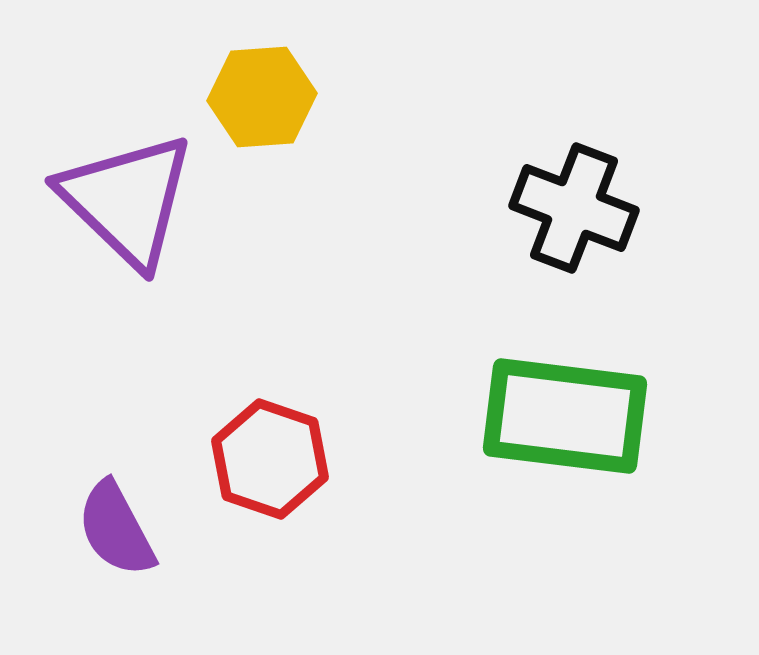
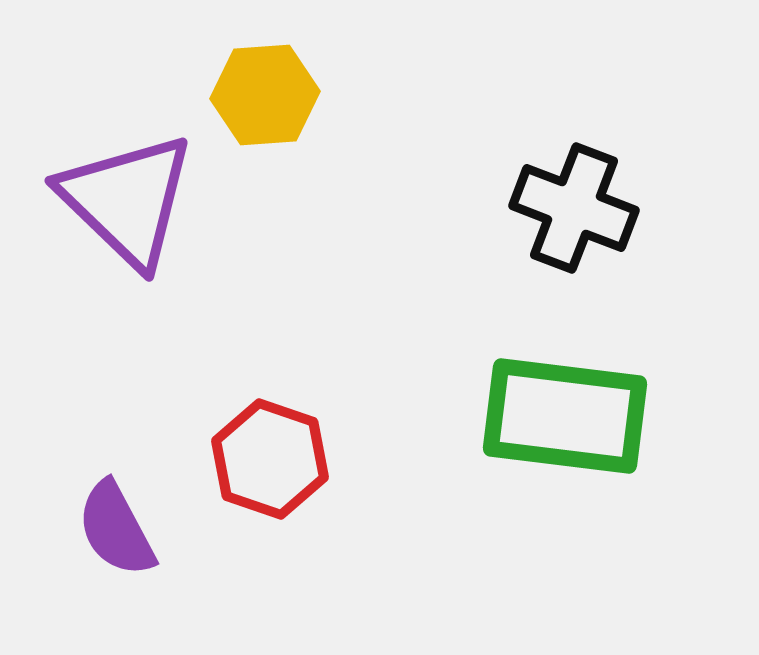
yellow hexagon: moved 3 px right, 2 px up
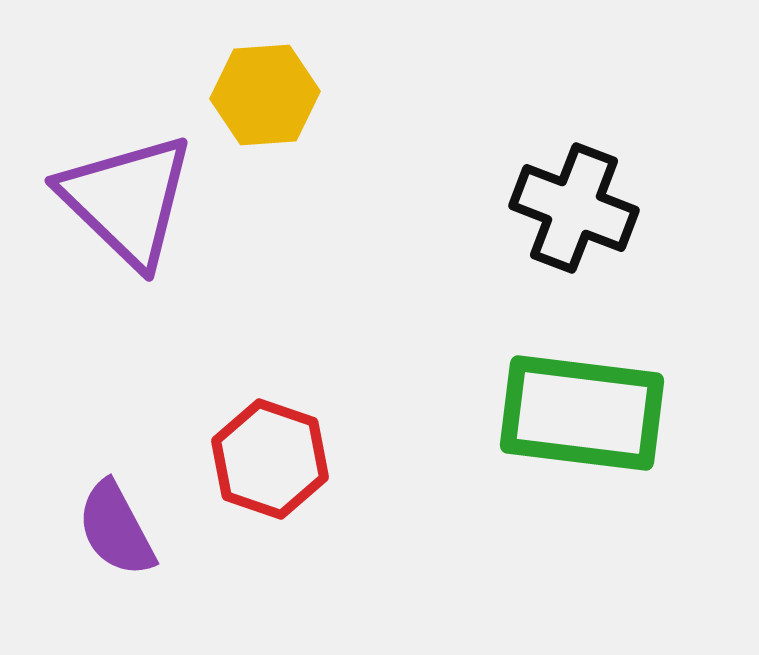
green rectangle: moved 17 px right, 3 px up
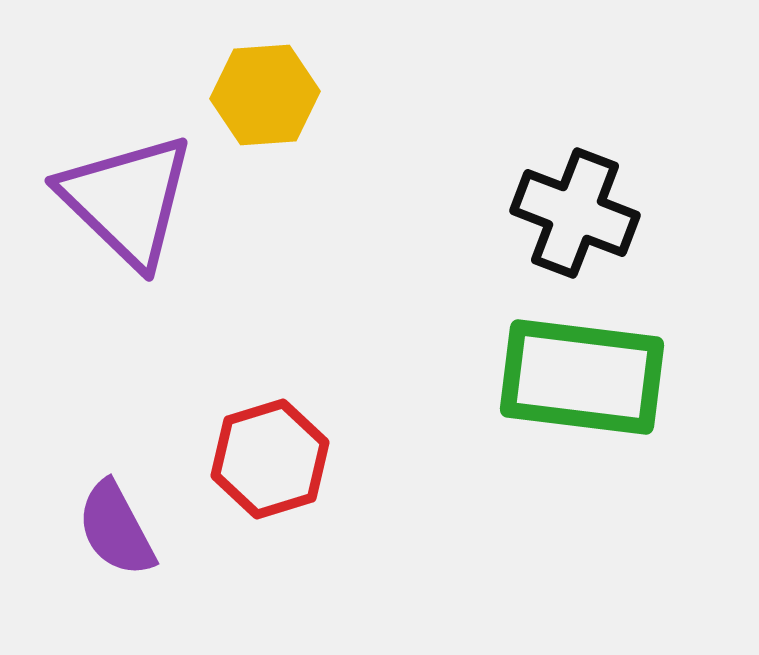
black cross: moved 1 px right, 5 px down
green rectangle: moved 36 px up
red hexagon: rotated 24 degrees clockwise
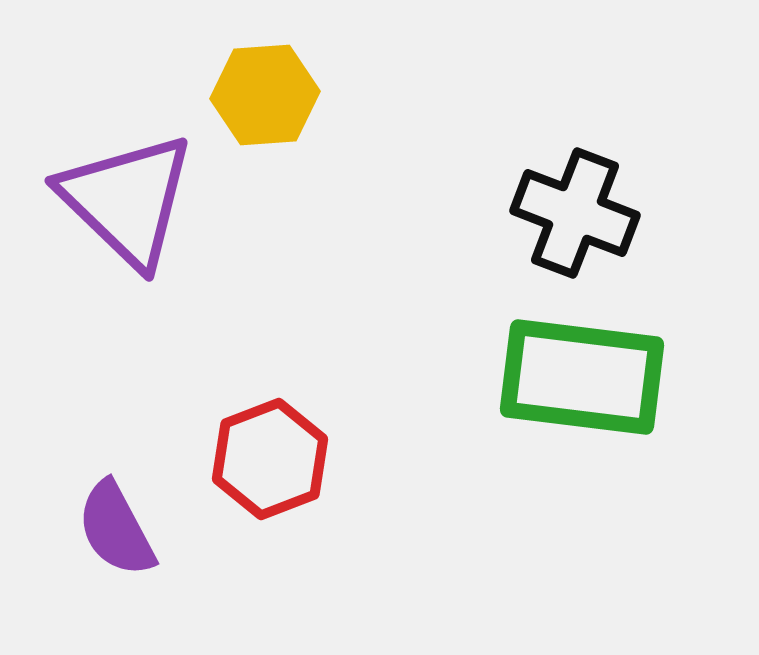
red hexagon: rotated 4 degrees counterclockwise
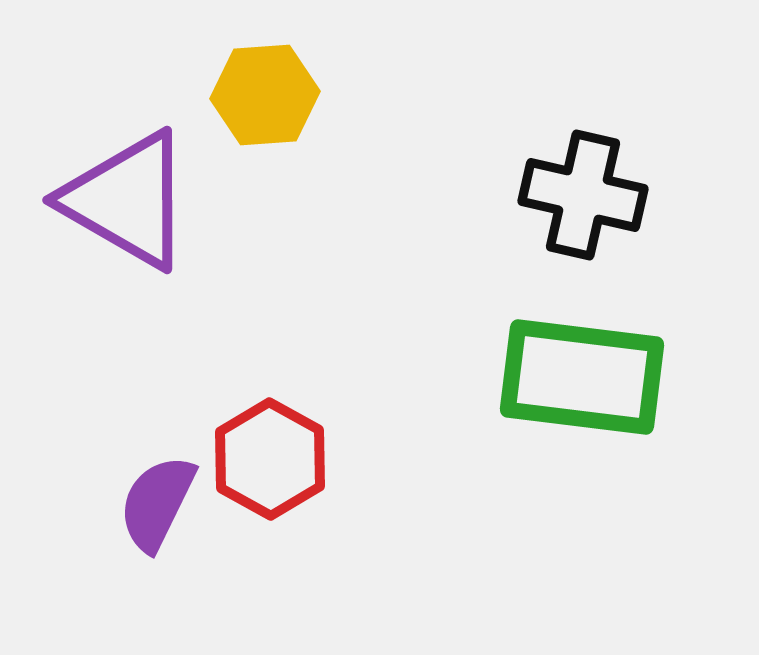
purple triangle: rotated 14 degrees counterclockwise
black cross: moved 8 px right, 18 px up; rotated 8 degrees counterclockwise
red hexagon: rotated 10 degrees counterclockwise
purple semicircle: moved 41 px right, 26 px up; rotated 54 degrees clockwise
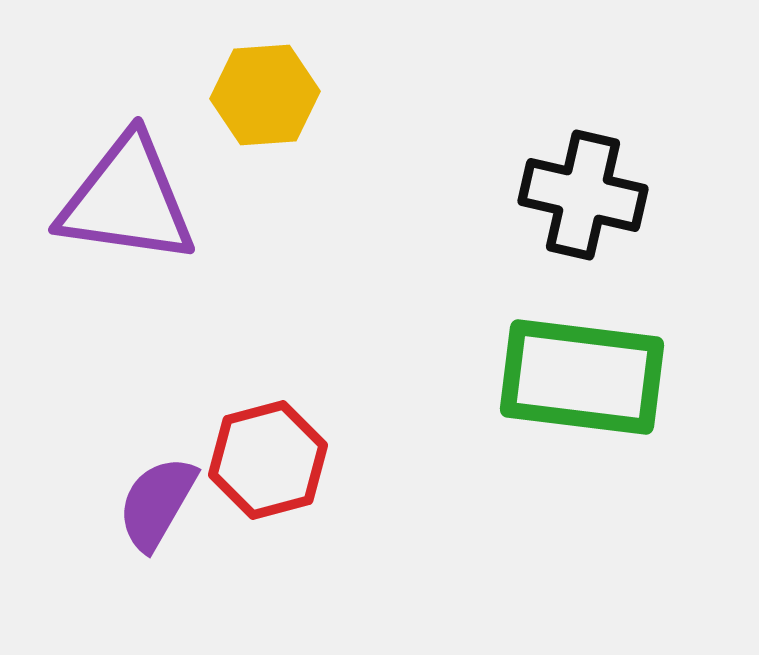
purple triangle: rotated 22 degrees counterclockwise
red hexagon: moved 2 px left, 1 px down; rotated 16 degrees clockwise
purple semicircle: rotated 4 degrees clockwise
